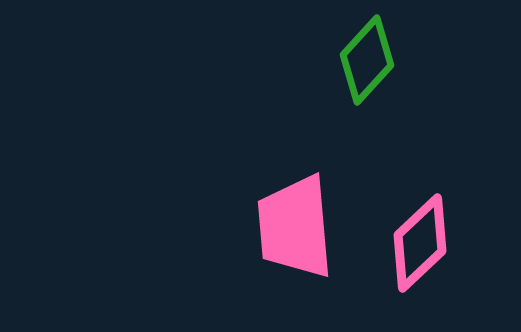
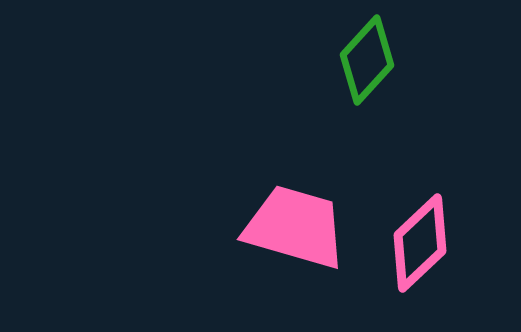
pink trapezoid: rotated 111 degrees clockwise
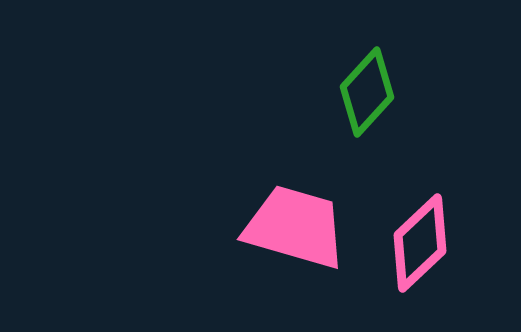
green diamond: moved 32 px down
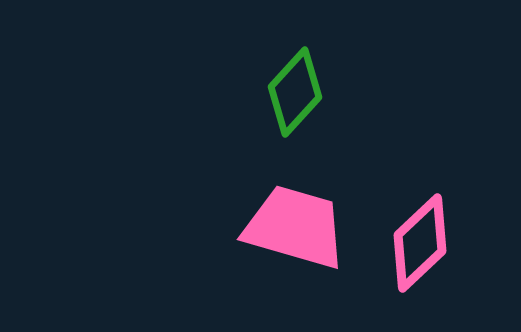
green diamond: moved 72 px left
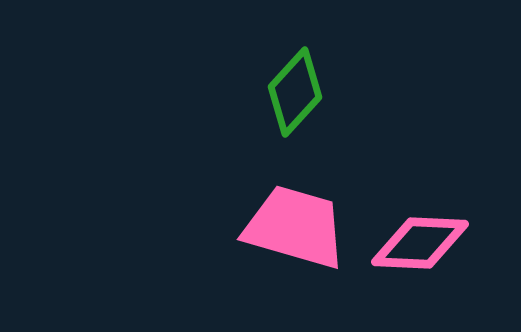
pink diamond: rotated 46 degrees clockwise
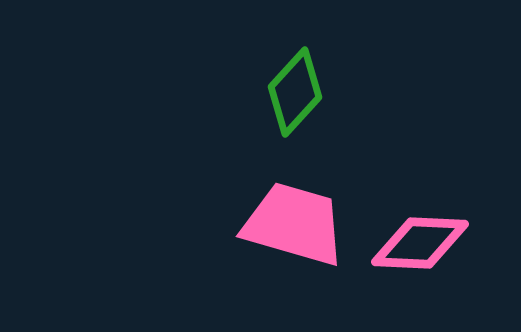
pink trapezoid: moved 1 px left, 3 px up
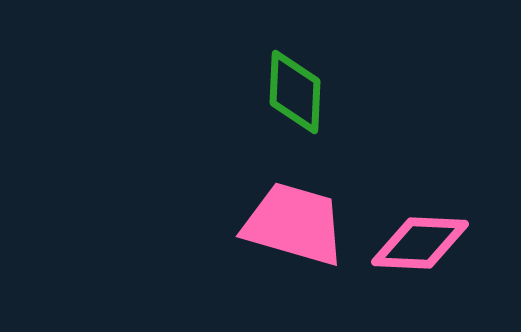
green diamond: rotated 40 degrees counterclockwise
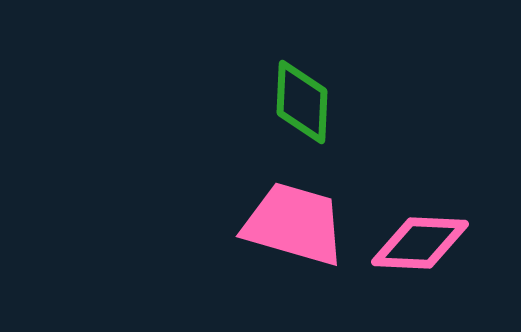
green diamond: moved 7 px right, 10 px down
